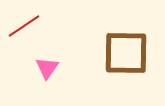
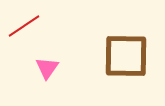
brown square: moved 3 px down
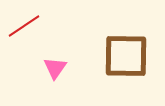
pink triangle: moved 8 px right
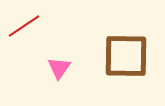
pink triangle: moved 4 px right
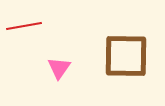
red line: rotated 24 degrees clockwise
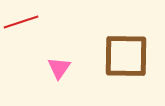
red line: moved 3 px left, 4 px up; rotated 8 degrees counterclockwise
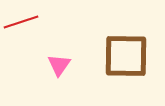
pink triangle: moved 3 px up
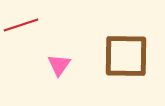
red line: moved 3 px down
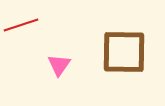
brown square: moved 2 px left, 4 px up
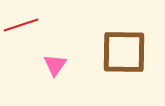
pink triangle: moved 4 px left
